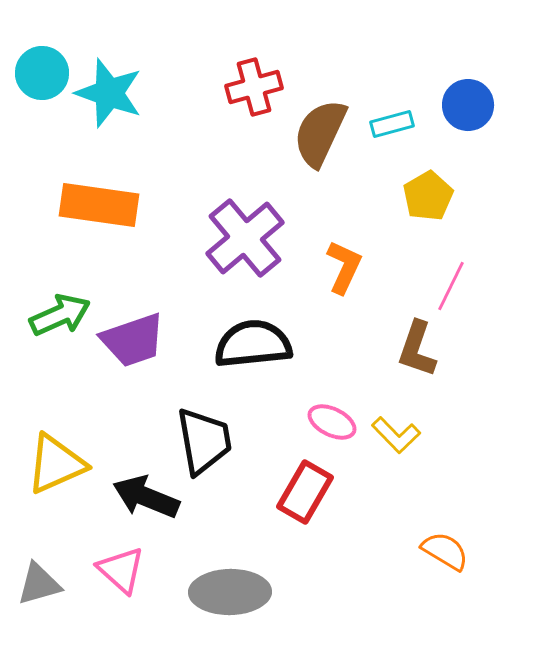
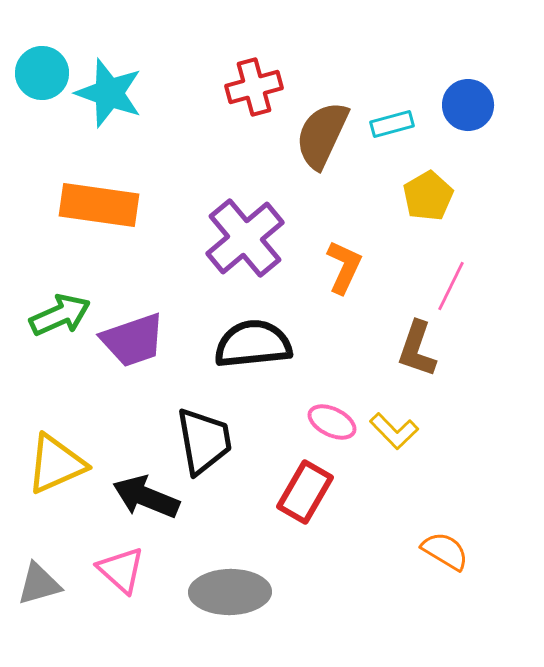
brown semicircle: moved 2 px right, 2 px down
yellow L-shape: moved 2 px left, 4 px up
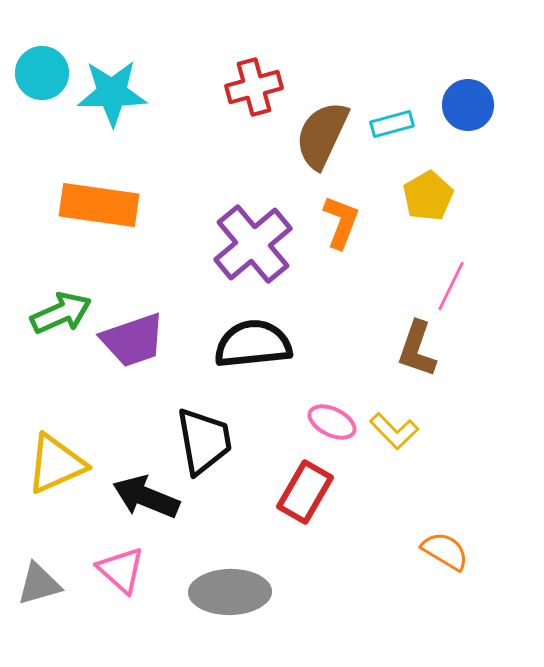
cyan star: moved 3 px right; rotated 20 degrees counterclockwise
purple cross: moved 8 px right, 6 px down
orange L-shape: moved 3 px left, 45 px up; rotated 4 degrees counterclockwise
green arrow: moved 1 px right, 2 px up
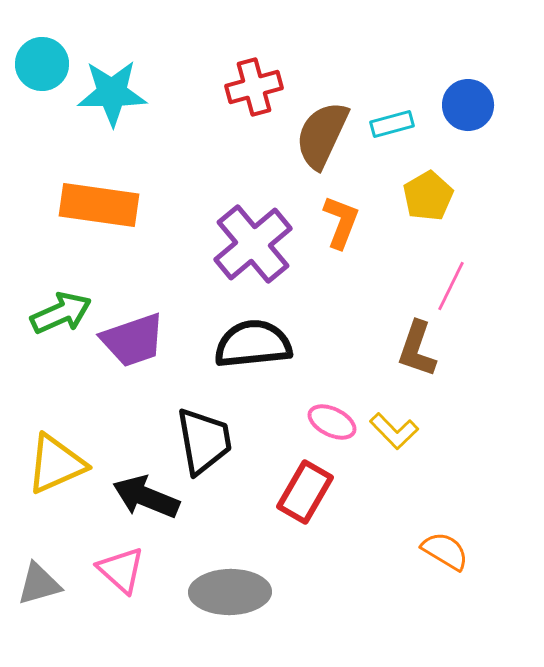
cyan circle: moved 9 px up
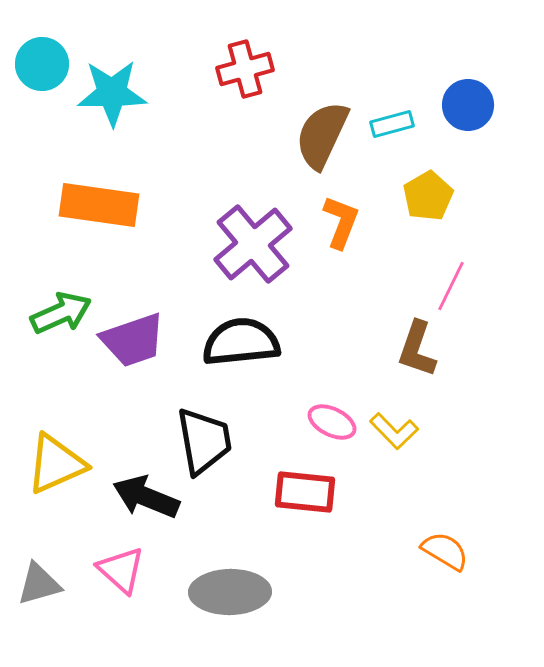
red cross: moved 9 px left, 18 px up
black semicircle: moved 12 px left, 2 px up
red rectangle: rotated 66 degrees clockwise
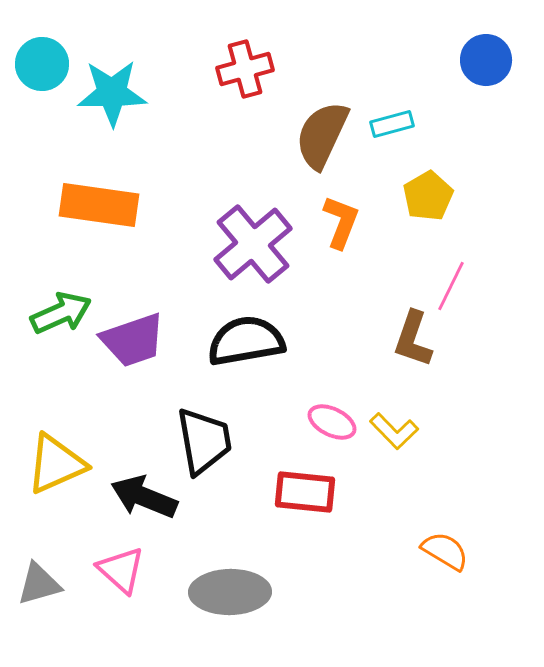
blue circle: moved 18 px right, 45 px up
black semicircle: moved 5 px right, 1 px up; rotated 4 degrees counterclockwise
brown L-shape: moved 4 px left, 10 px up
black arrow: moved 2 px left
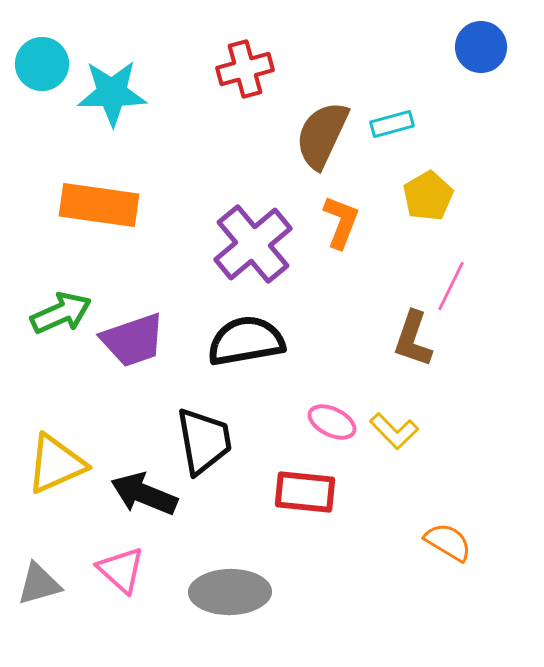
blue circle: moved 5 px left, 13 px up
black arrow: moved 3 px up
orange semicircle: moved 3 px right, 9 px up
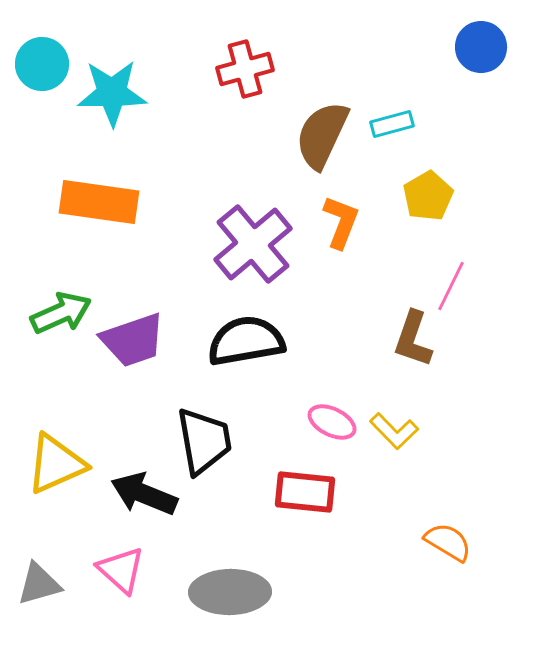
orange rectangle: moved 3 px up
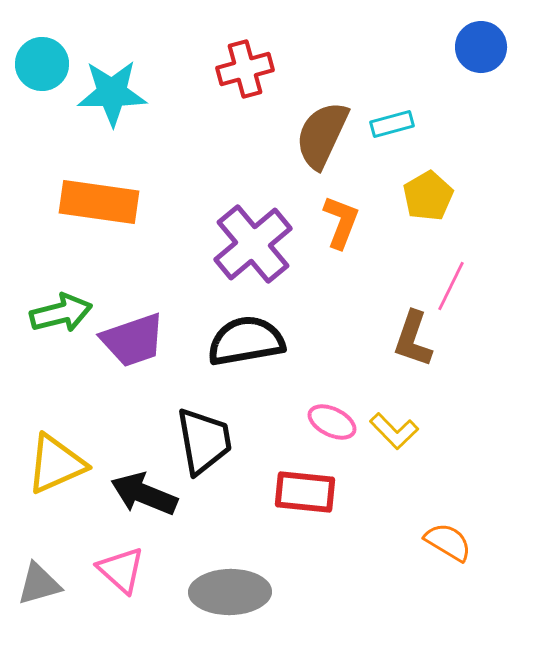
green arrow: rotated 10 degrees clockwise
